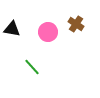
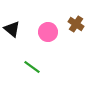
black triangle: rotated 30 degrees clockwise
green line: rotated 12 degrees counterclockwise
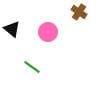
brown cross: moved 3 px right, 12 px up
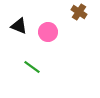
black triangle: moved 7 px right, 3 px up; rotated 18 degrees counterclockwise
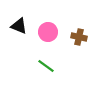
brown cross: moved 25 px down; rotated 21 degrees counterclockwise
green line: moved 14 px right, 1 px up
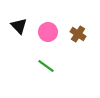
black triangle: rotated 24 degrees clockwise
brown cross: moved 1 px left, 3 px up; rotated 21 degrees clockwise
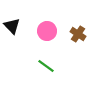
black triangle: moved 7 px left
pink circle: moved 1 px left, 1 px up
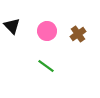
brown cross: rotated 21 degrees clockwise
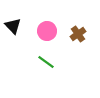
black triangle: moved 1 px right
green line: moved 4 px up
